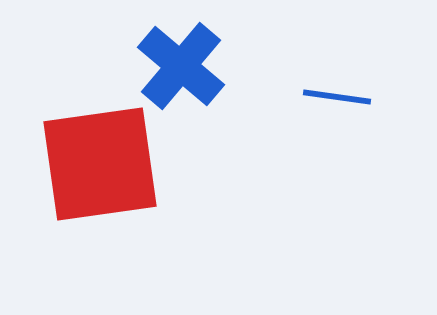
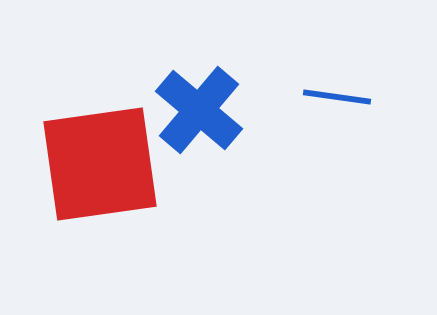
blue cross: moved 18 px right, 44 px down
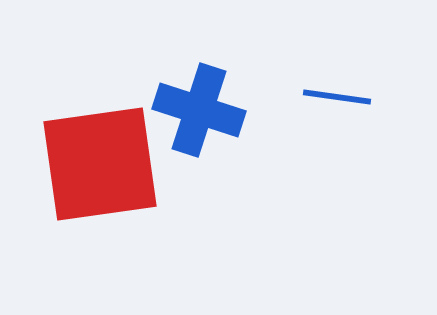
blue cross: rotated 22 degrees counterclockwise
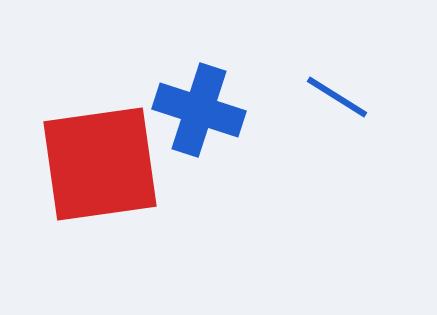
blue line: rotated 24 degrees clockwise
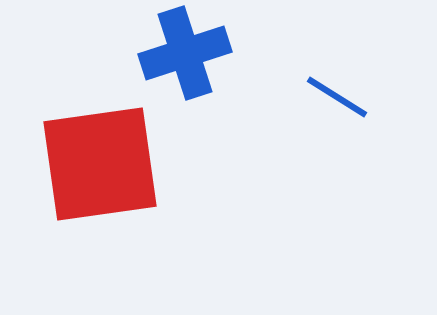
blue cross: moved 14 px left, 57 px up; rotated 36 degrees counterclockwise
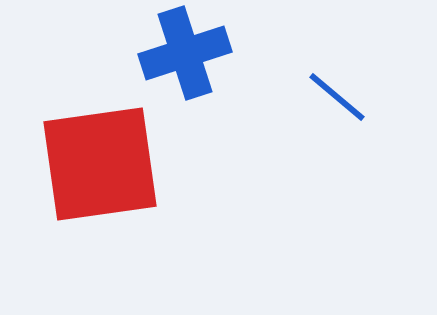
blue line: rotated 8 degrees clockwise
